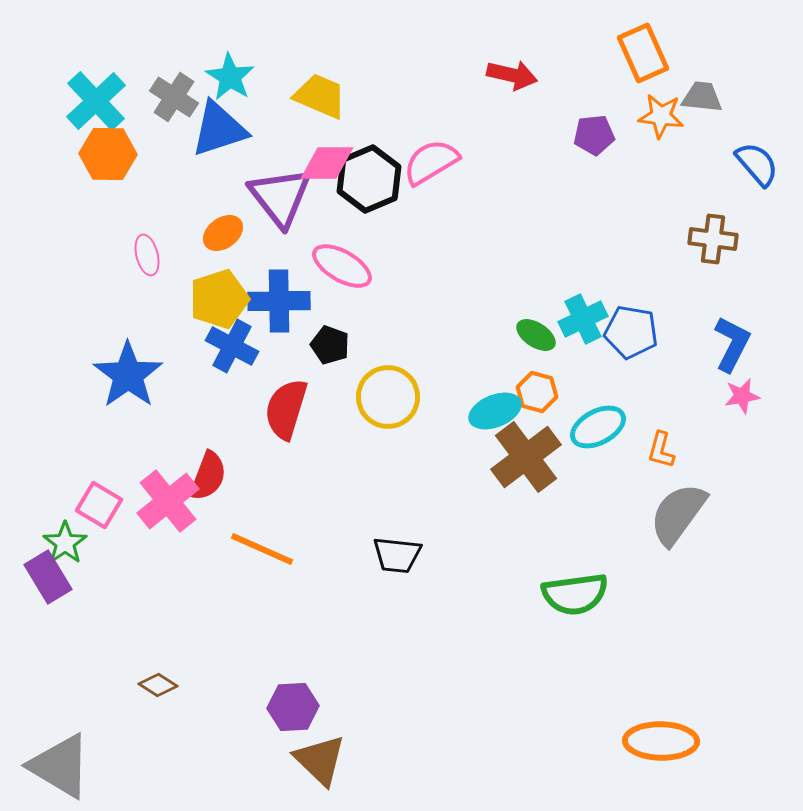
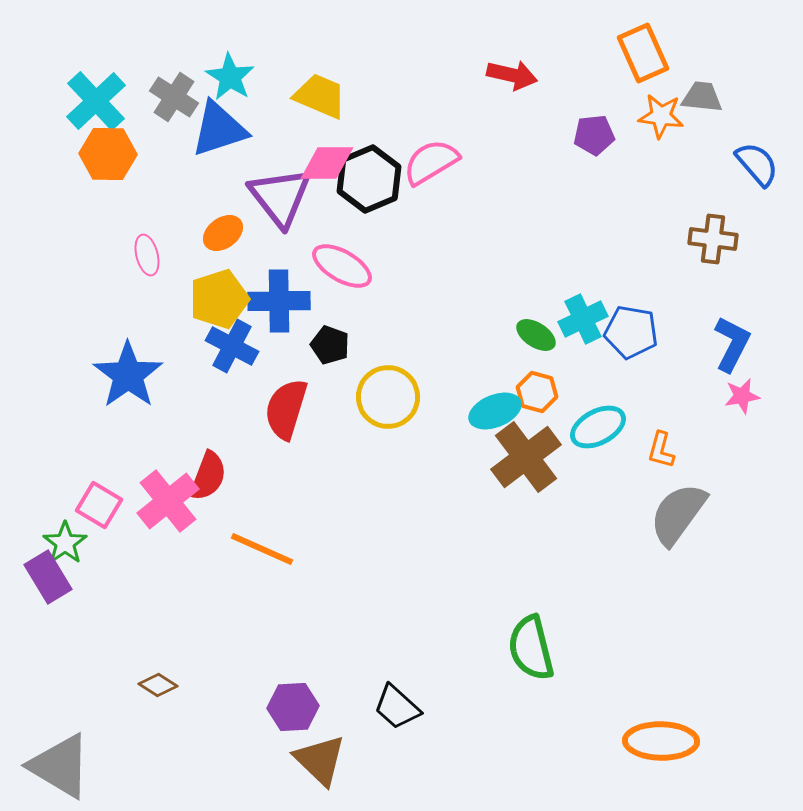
black trapezoid at (397, 555): moved 152 px down; rotated 36 degrees clockwise
green semicircle at (575, 594): moved 44 px left, 54 px down; rotated 84 degrees clockwise
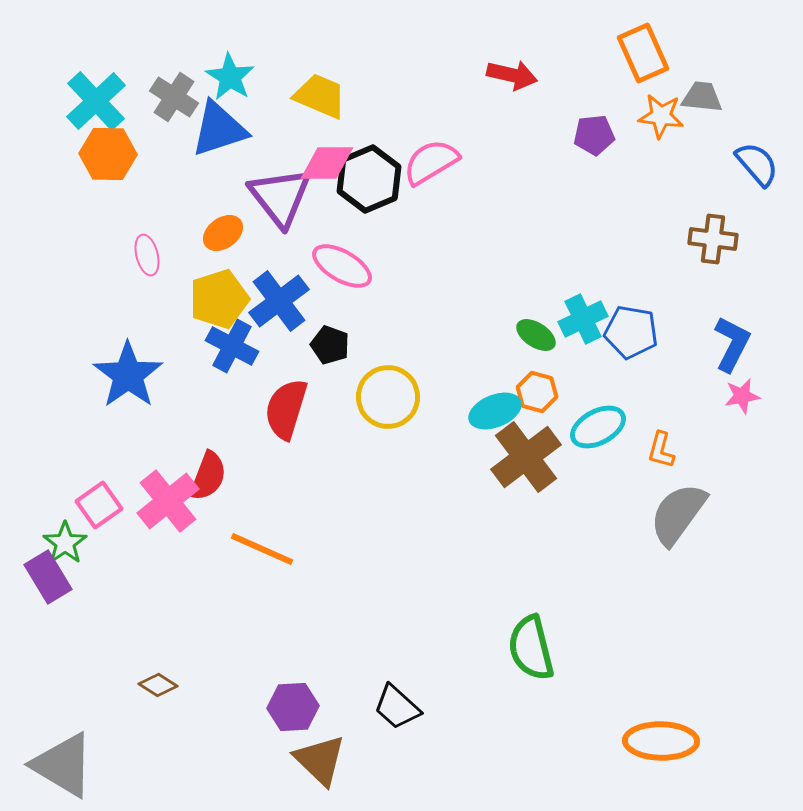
blue cross at (279, 301): rotated 36 degrees counterclockwise
pink square at (99, 505): rotated 24 degrees clockwise
gray triangle at (60, 766): moved 3 px right, 1 px up
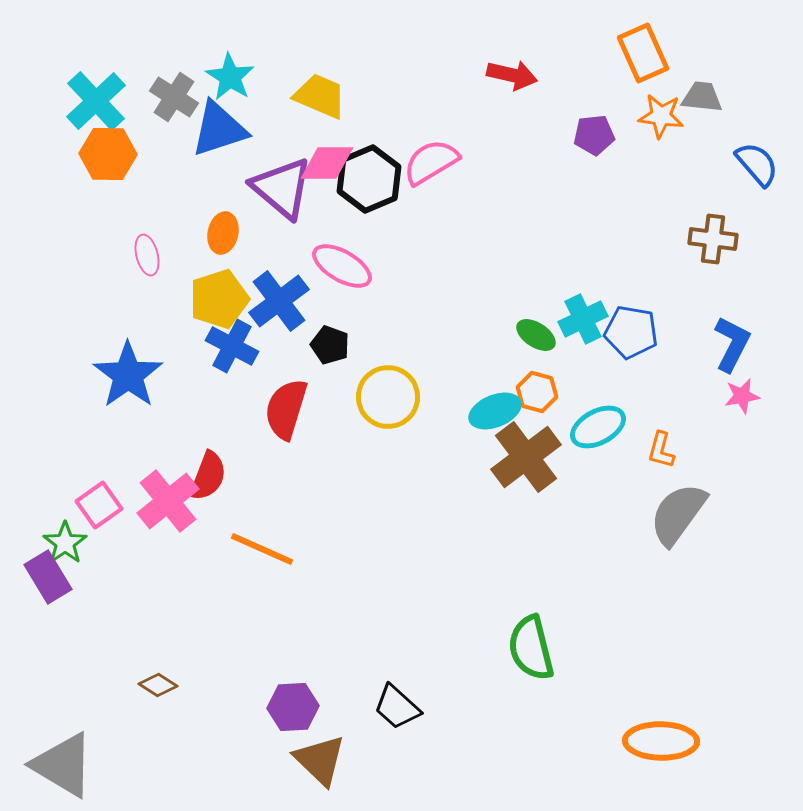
purple triangle at (280, 197): moved 2 px right, 9 px up; rotated 12 degrees counterclockwise
orange ellipse at (223, 233): rotated 42 degrees counterclockwise
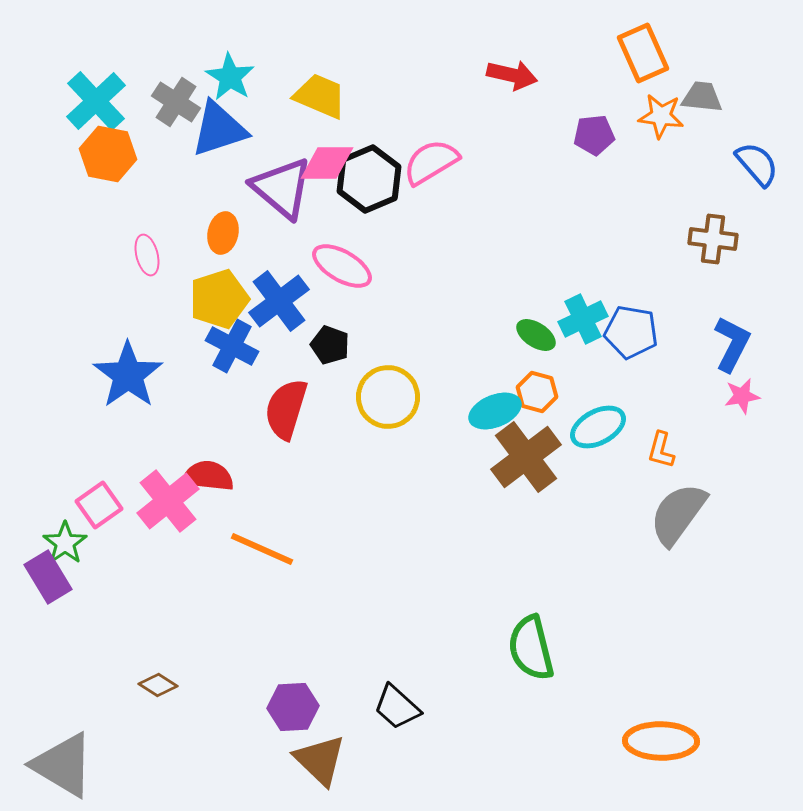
gray cross at (174, 97): moved 2 px right, 5 px down
orange hexagon at (108, 154): rotated 10 degrees clockwise
red semicircle at (208, 476): rotated 105 degrees counterclockwise
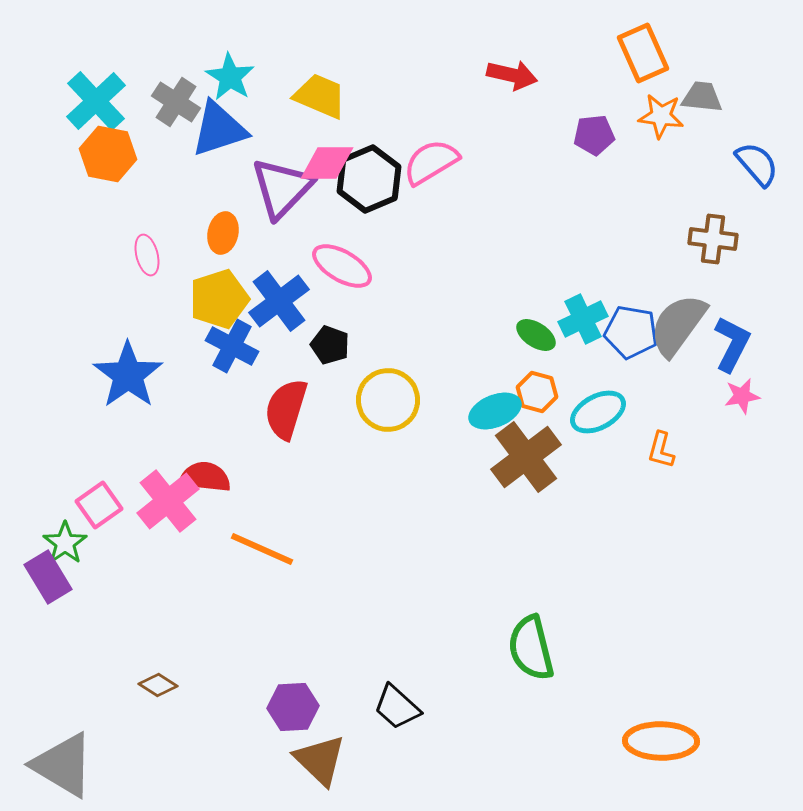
purple triangle at (282, 188): rotated 34 degrees clockwise
yellow circle at (388, 397): moved 3 px down
cyan ellipse at (598, 427): moved 15 px up
red semicircle at (208, 476): moved 3 px left, 1 px down
gray semicircle at (678, 514): moved 189 px up
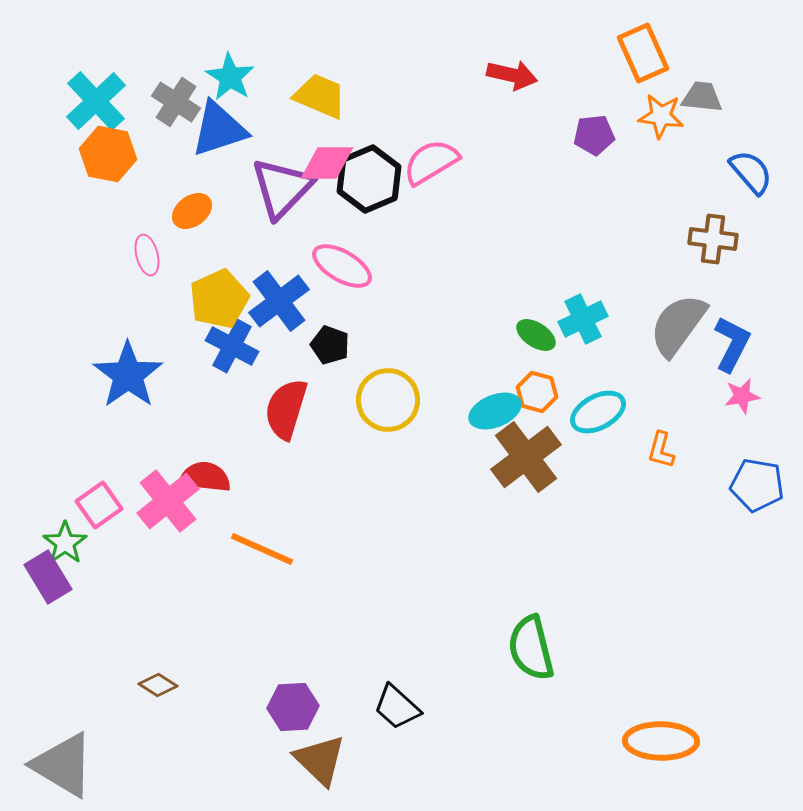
blue semicircle at (757, 164): moved 6 px left, 8 px down
orange ellipse at (223, 233): moved 31 px left, 22 px up; rotated 42 degrees clockwise
yellow pentagon at (219, 299): rotated 6 degrees counterclockwise
blue pentagon at (631, 332): moved 126 px right, 153 px down
